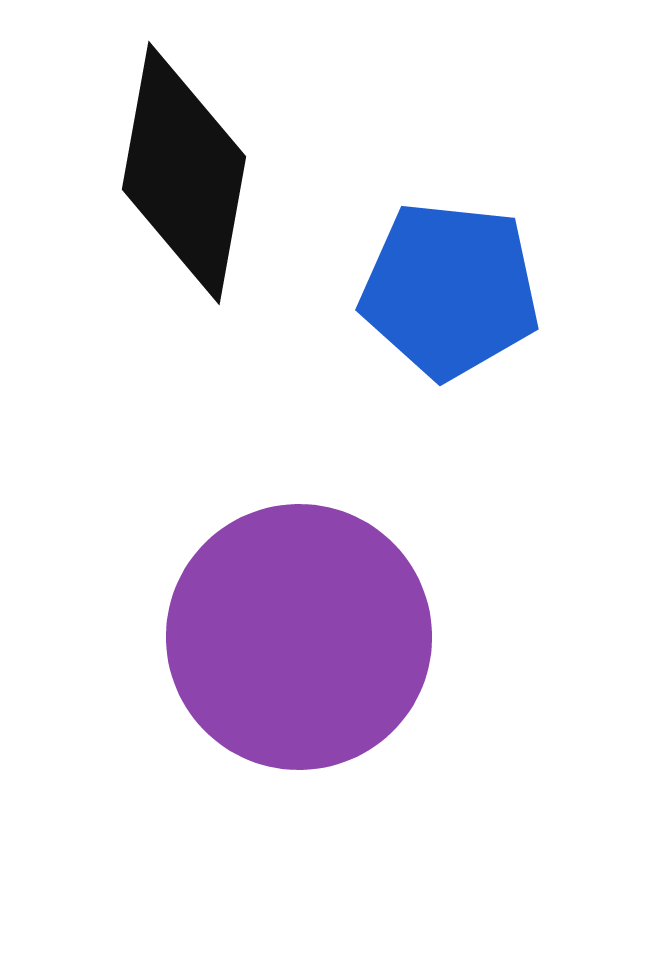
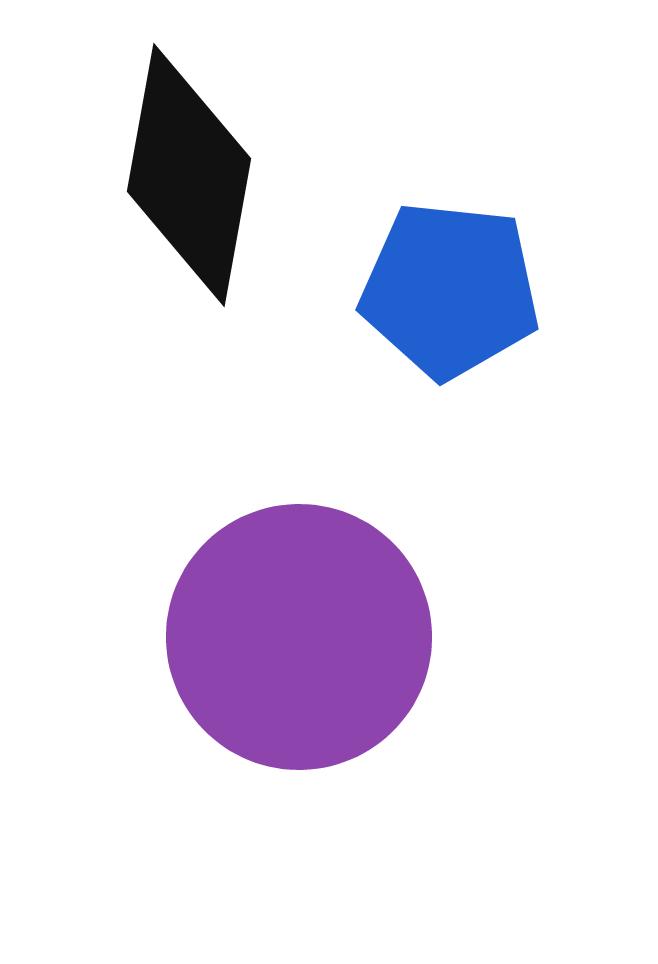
black diamond: moved 5 px right, 2 px down
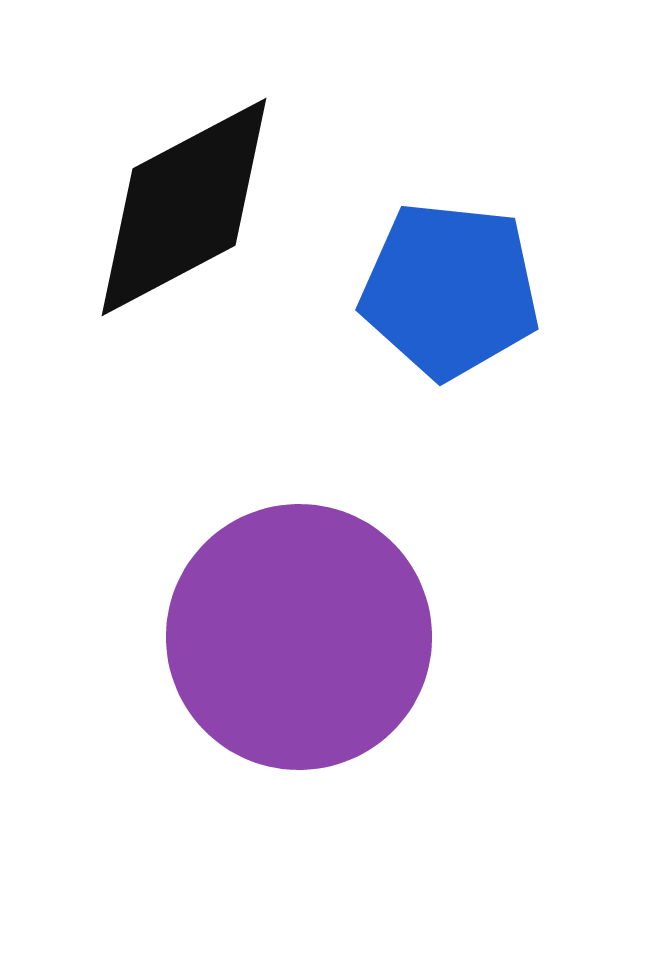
black diamond: moved 5 px left, 32 px down; rotated 52 degrees clockwise
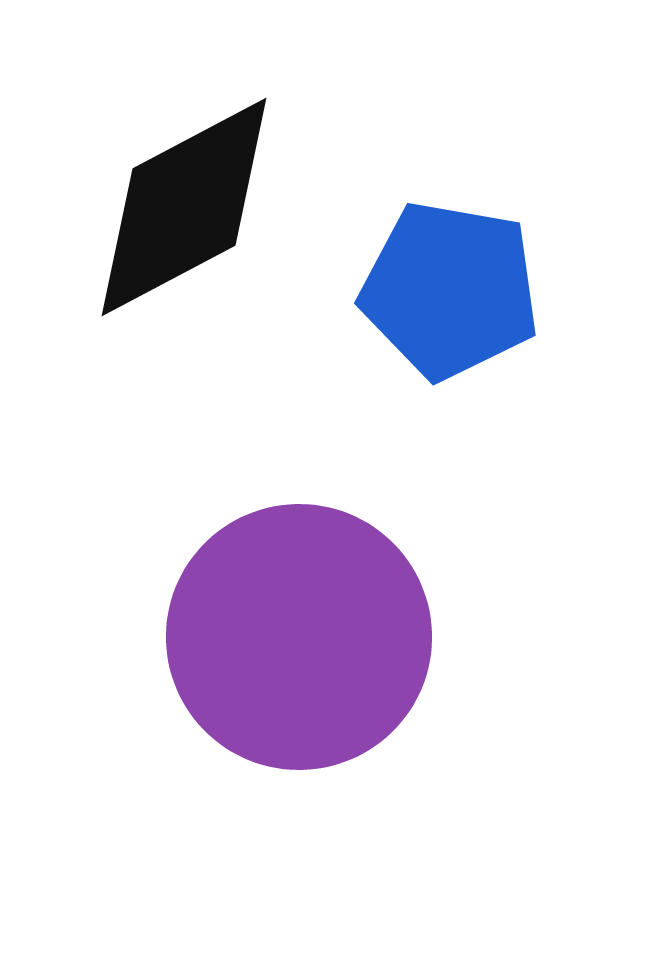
blue pentagon: rotated 4 degrees clockwise
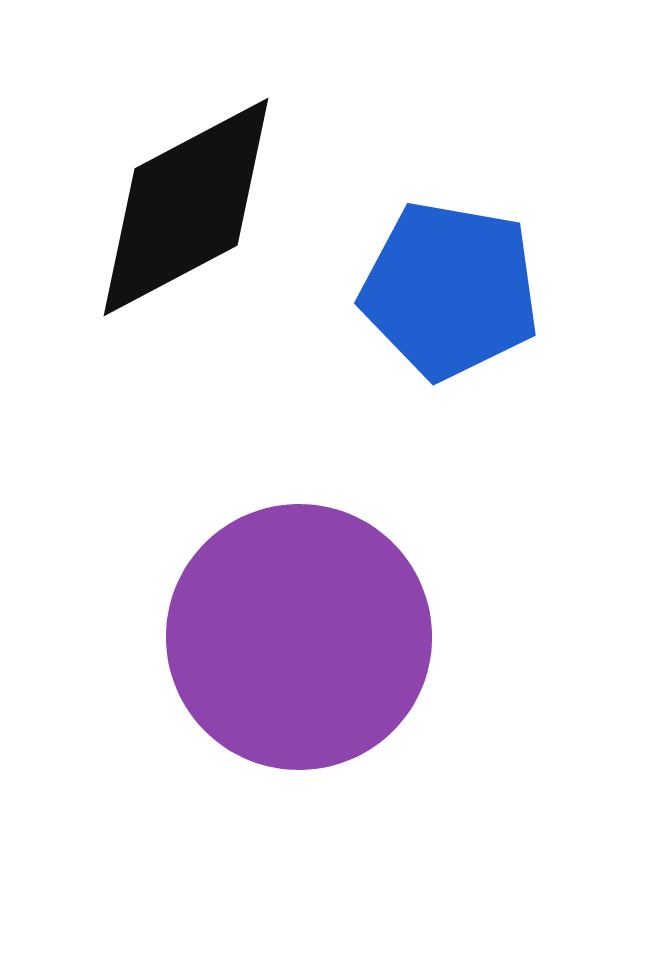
black diamond: moved 2 px right
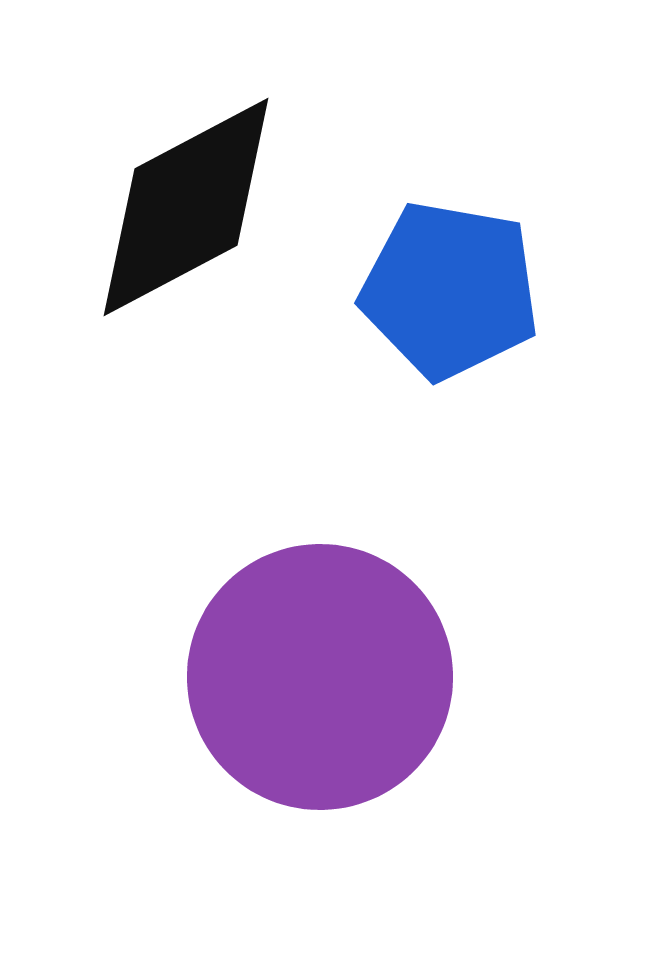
purple circle: moved 21 px right, 40 px down
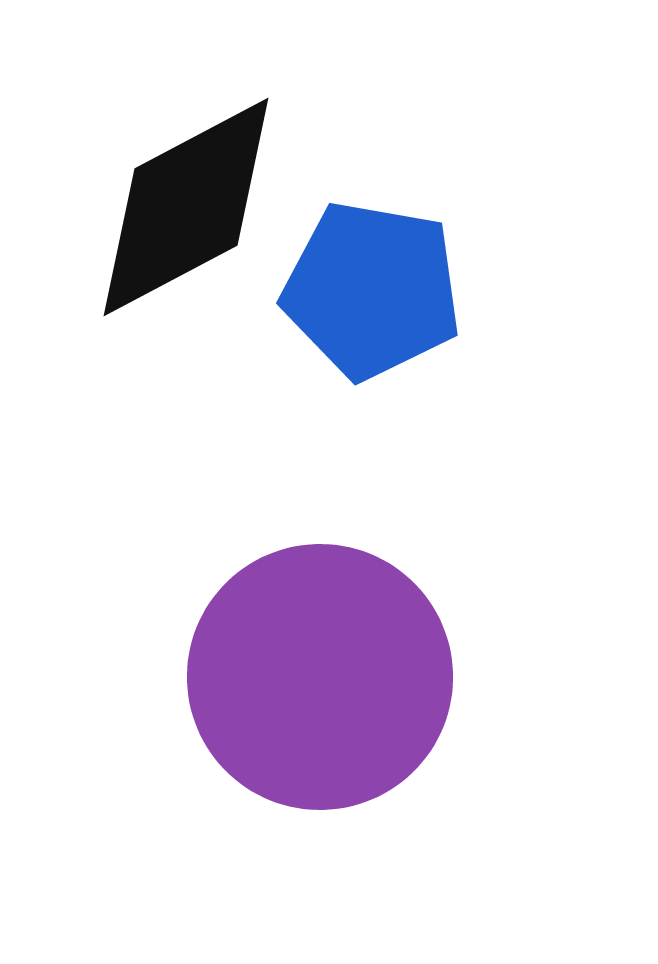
blue pentagon: moved 78 px left
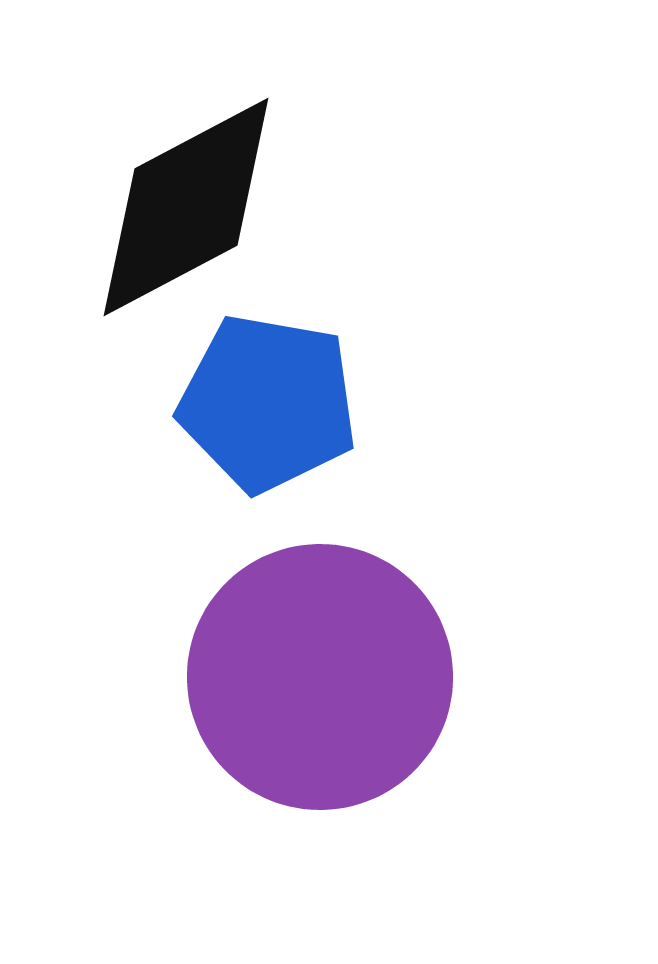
blue pentagon: moved 104 px left, 113 px down
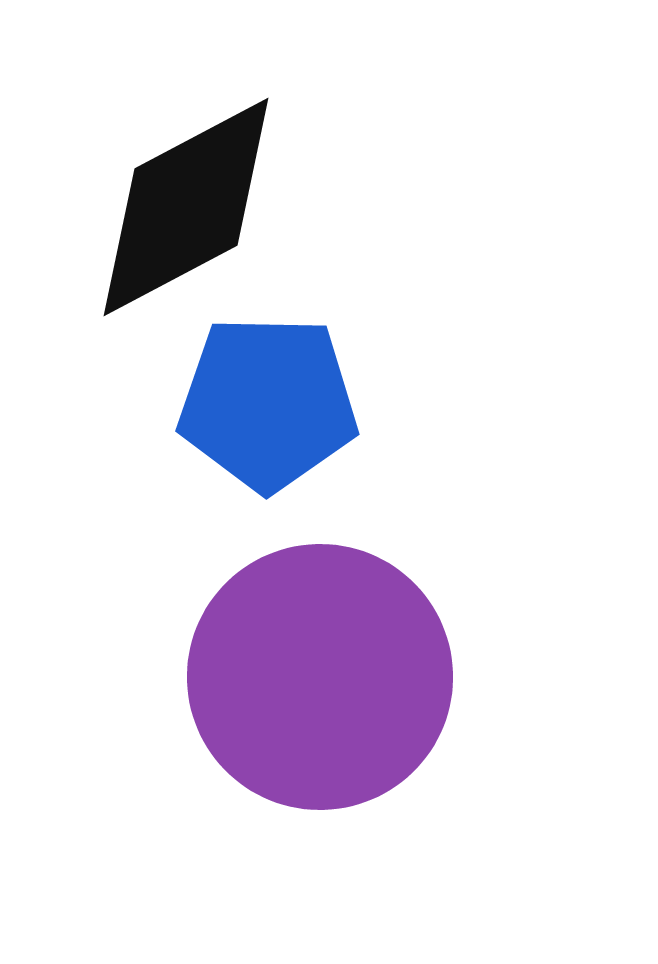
blue pentagon: rotated 9 degrees counterclockwise
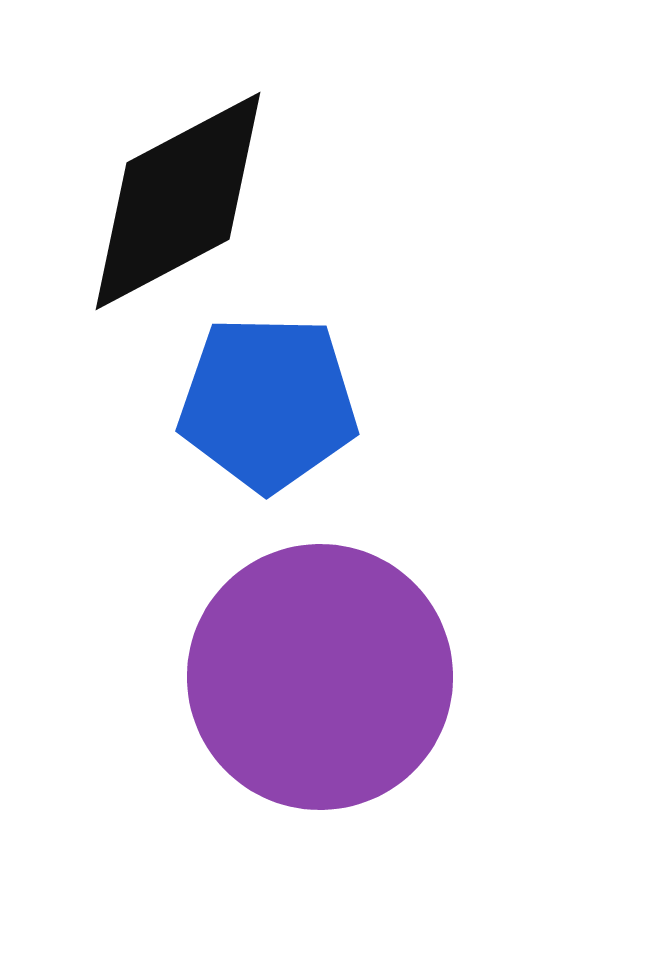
black diamond: moved 8 px left, 6 px up
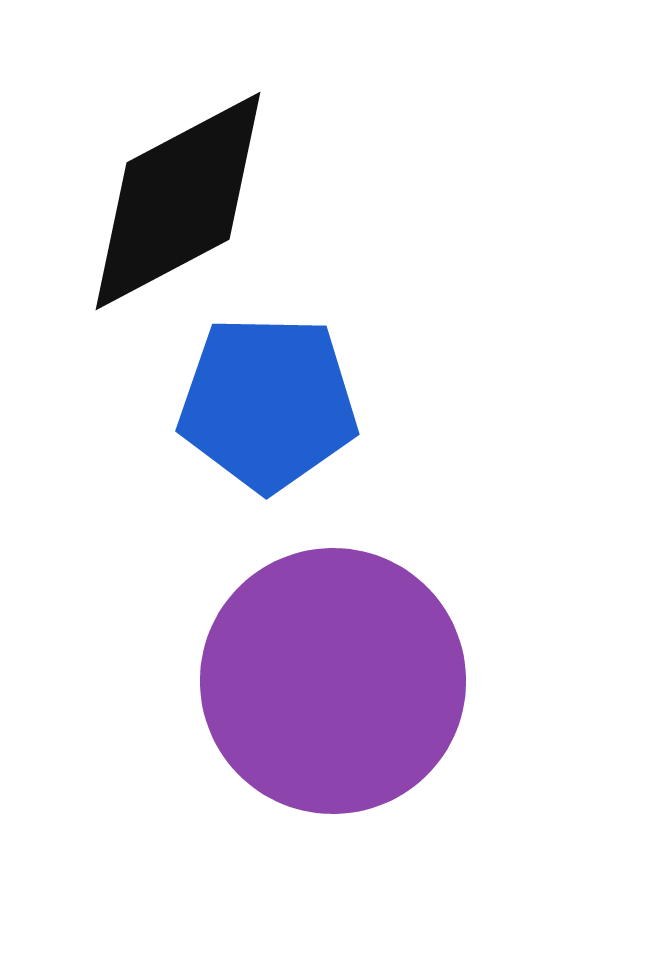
purple circle: moved 13 px right, 4 px down
